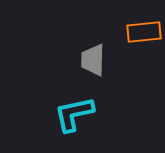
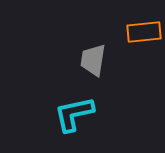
gray trapezoid: rotated 8 degrees clockwise
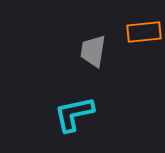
gray trapezoid: moved 9 px up
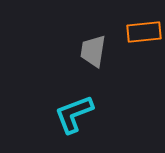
cyan L-shape: rotated 9 degrees counterclockwise
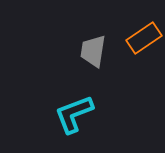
orange rectangle: moved 6 px down; rotated 28 degrees counterclockwise
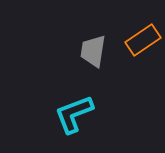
orange rectangle: moved 1 px left, 2 px down
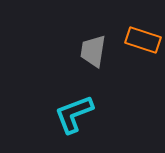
orange rectangle: rotated 52 degrees clockwise
